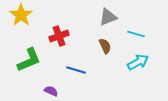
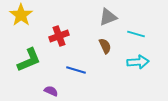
cyan arrow: rotated 25 degrees clockwise
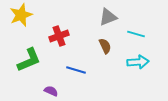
yellow star: rotated 15 degrees clockwise
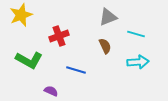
green L-shape: rotated 52 degrees clockwise
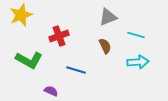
cyan line: moved 1 px down
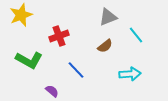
cyan line: rotated 36 degrees clockwise
brown semicircle: rotated 77 degrees clockwise
cyan arrow: moved 8 px left, 12 px down
blue line: rotated 30 degrees clockwise
purple semicircle: moved 1 px right; rotated 16 degrees clockwise
